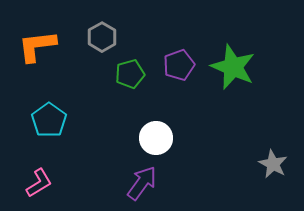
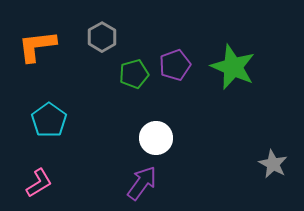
purple pentagon: moved 4 px left
green pentagon: moved 4 px right
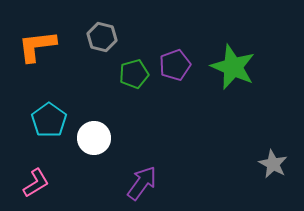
gray hexagon: rotated 16 degrees counterclockwise
white circle: moved 62 px left
pink L-shape: moved 3 px left
